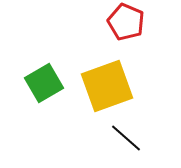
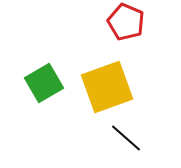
yellow square: moved 1 px down
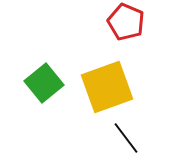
green square: rotated 9 degrees counterclockwise
black line: rotated 12 degrees clockwise
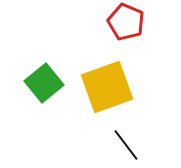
black line: moved 7 px down
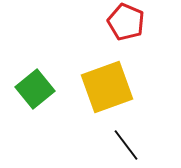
green square: moved 9 px left, 6 px down
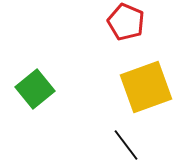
yellow square: moved 39 px right
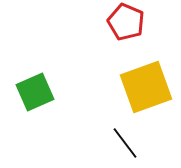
green square: moved 3 px down; rotated 15 degrees clockwise
black line: moved 1 px left, 2 px up
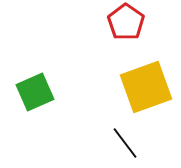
red pentagon: rotated 12 degrees clockwise
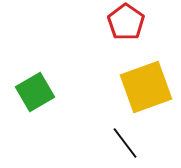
green square: rotated 6 degrees counterclockwise
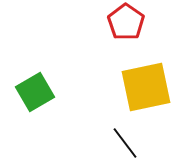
yellow square: rotated 8 degrees clockwise
